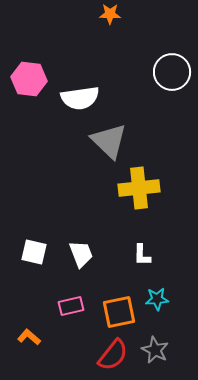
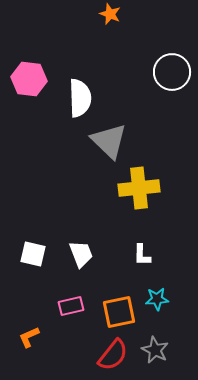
orange star: rotated 20 degrees clockwise
white semicircle: rotated 84 degrees counterclockwise
white square: moved 1 px left, 2 px down
orange L-shape: rotated 65 degrees counterclockwise
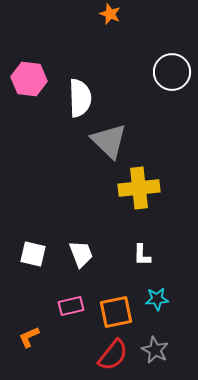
orange square: moved 3 px left
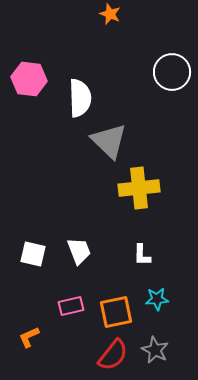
white trapezoid: moved 2 px left, 3 px up
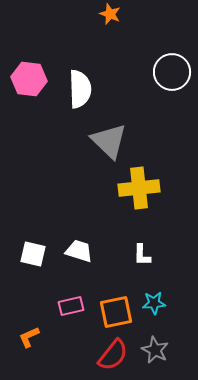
white semicircle: moved 9 px up
white trapezoid: rotated 52 degrees counterclockwise
cyan star: moved 3 px left, 4 px down
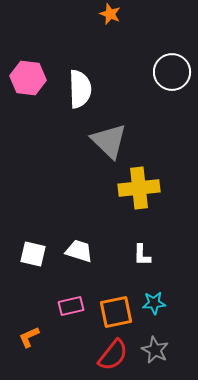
pink hexagon: moved 1 px left, 1 px up
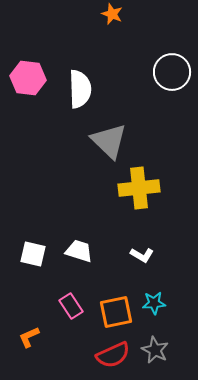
orange star: moved 2 px right
white L-shape: rotated 60 degrees counterclockwise
pink rectangle: rotated 70 degrees clockwise
red semicircle: rotated 28 degrees clockwise
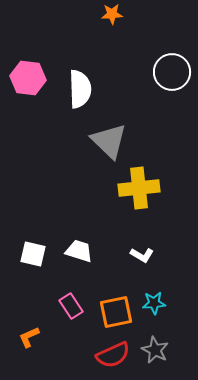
orange star: rotated 25 degrees counterclockwise
